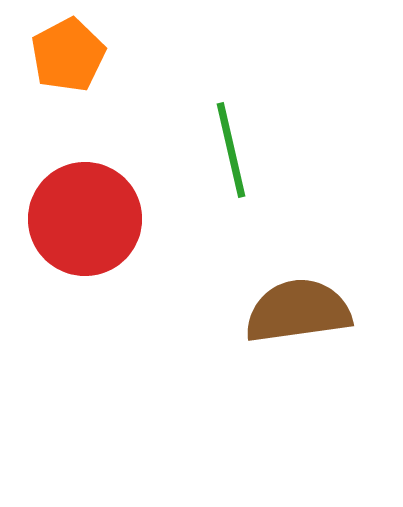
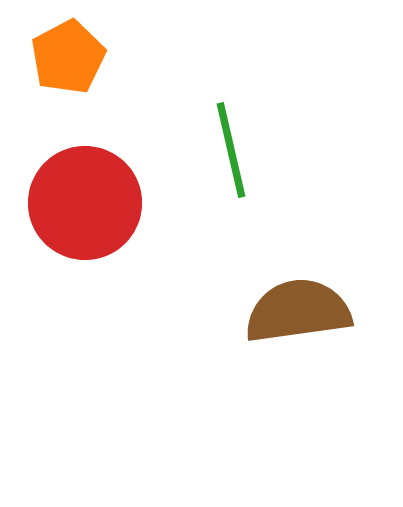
orange pentagon: moved 2 px down
red circle: moved 16 px up
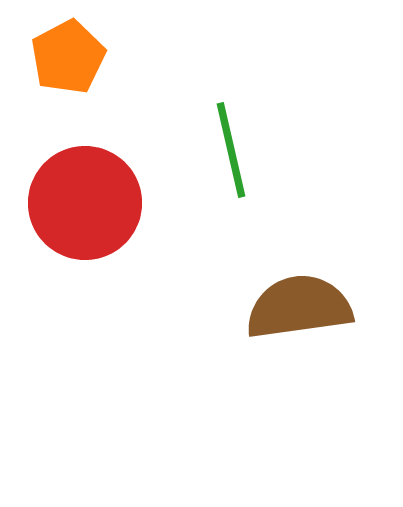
brown semicircle: moved 1 px right, 4 px up
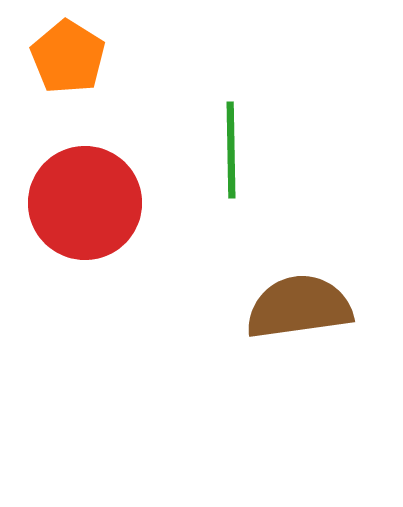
orange pentagon: rotated 12 degrees counterclockwise
green line: rotated 12 degrees clockwise
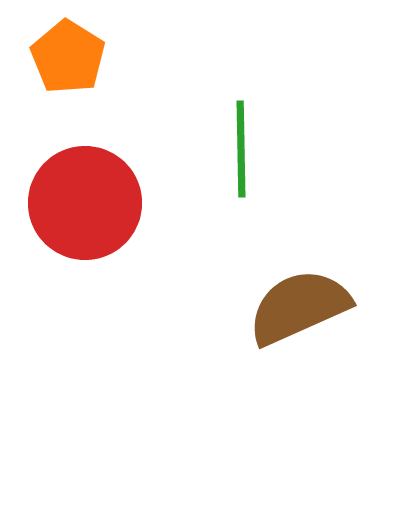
green line: moved 10 px right, 1 px up
brown semicircle: rotated 16 degrees counterclockwise
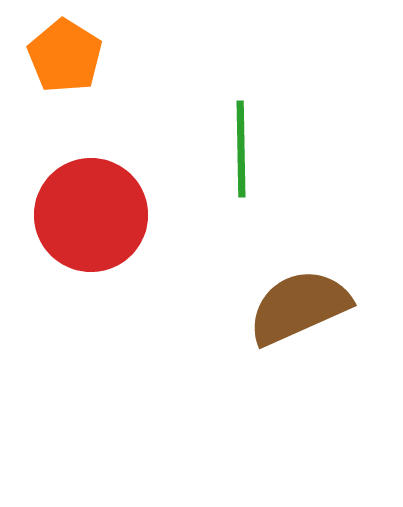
orange pentagon: moved 3 px left, 1 px up
red circle: moved 6 px right, 12 px down
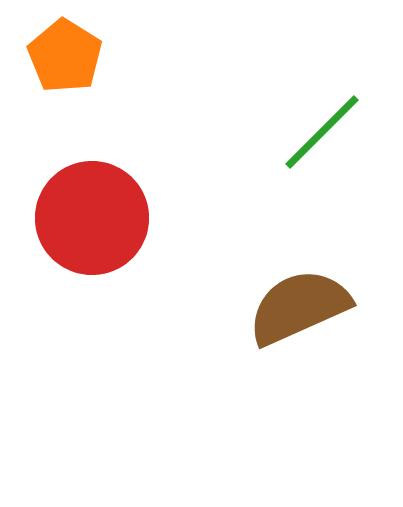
green line: moved 81 px right, 17 px up; rotated 46 degrees clockwise
red circle: moved 1 px right, 3 px down
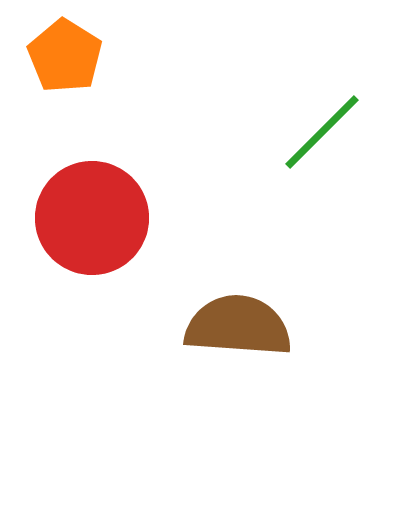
brown semicircle: moved 61 px left, 19 px down; rotated 28 degrees clockwise
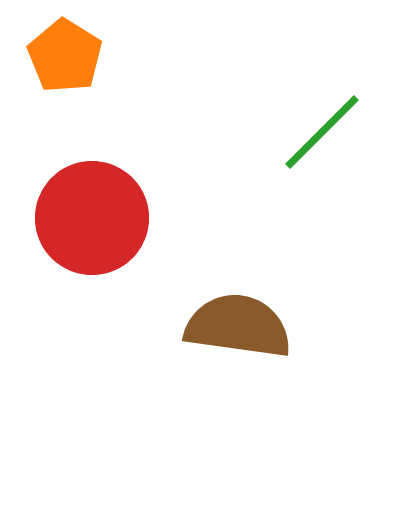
brown semicircle: rotated 4 degrees clockwise
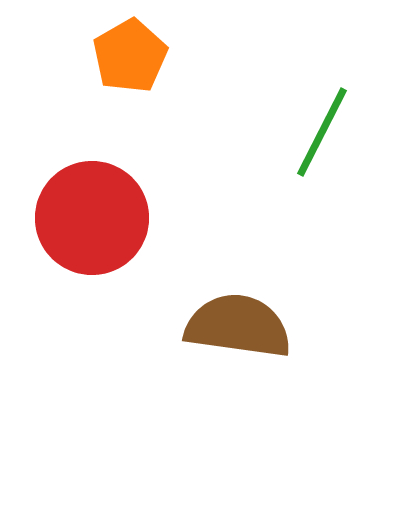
orange pentagon: moved 65 px right; rotated 10 degrees clockwise
green line: rotated 18 degrees counterclockwise
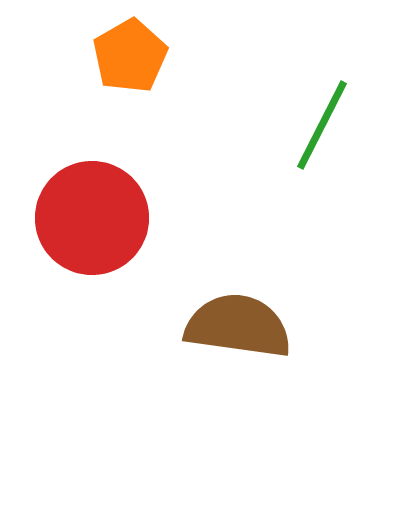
green line: moved 7 px up
